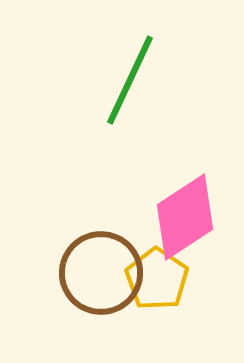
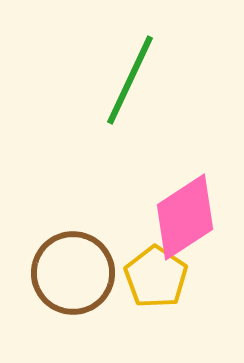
brown circle: moved 28 px left
yellow pentagon: moved 1 px left, 2 px up
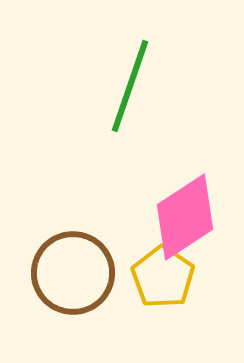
green line: moved 6 px down; rotated 6 degrees counterclockwise
yellow pentagon: moved 7 px right
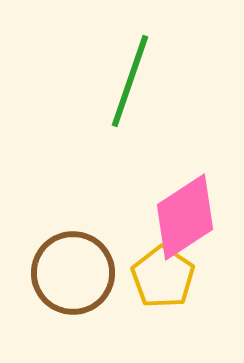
green line: moved 5 px up
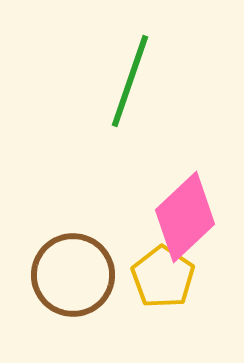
pink diamond: rotated 10 degrees counterclockwise
brown circle: moved 2 px down
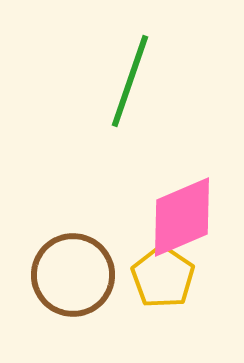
pink diamond: moved 3 px left; rotated 20 degrees clockwise
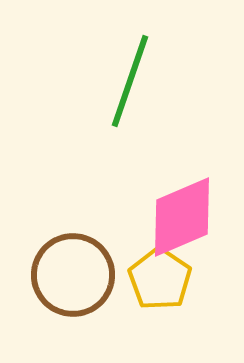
yellow pentagon: moved 3 px left, 2 px down
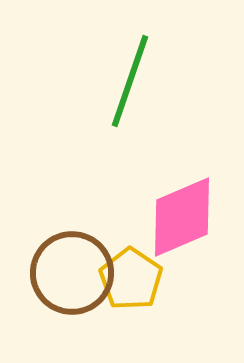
brown circle: moved 1 px left, 2 px up
yellow pentagon: moved 29 px left
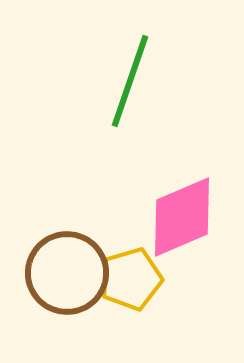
brown circle: moved 5 px left
yellow pentagon: rotated 22 degrees clockwise
